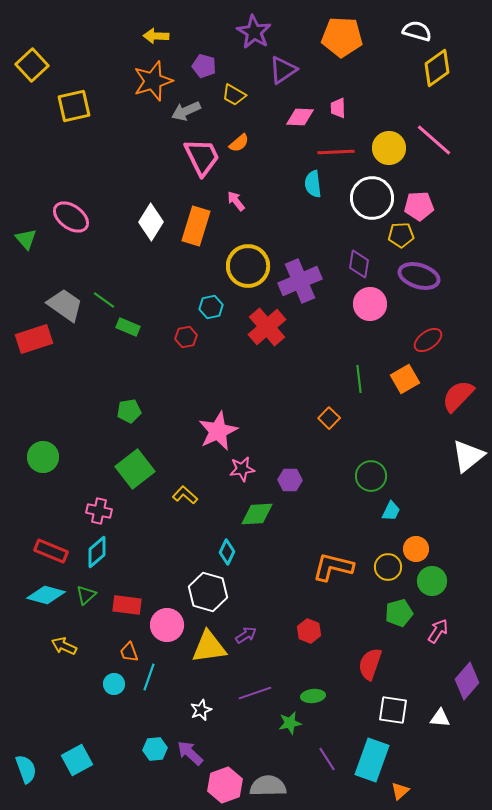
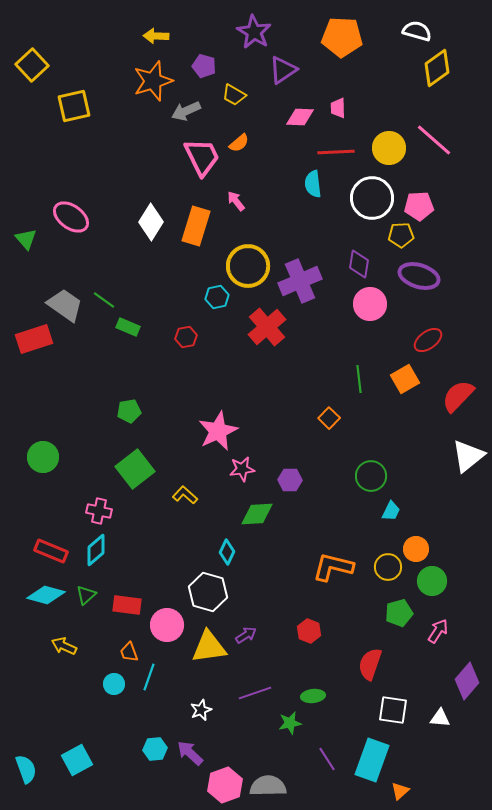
cyan hexagon at (211, 307): moved 6 px right, 10 px up
cyan diamond at (97, 552): moved 1 px left, 2 px up
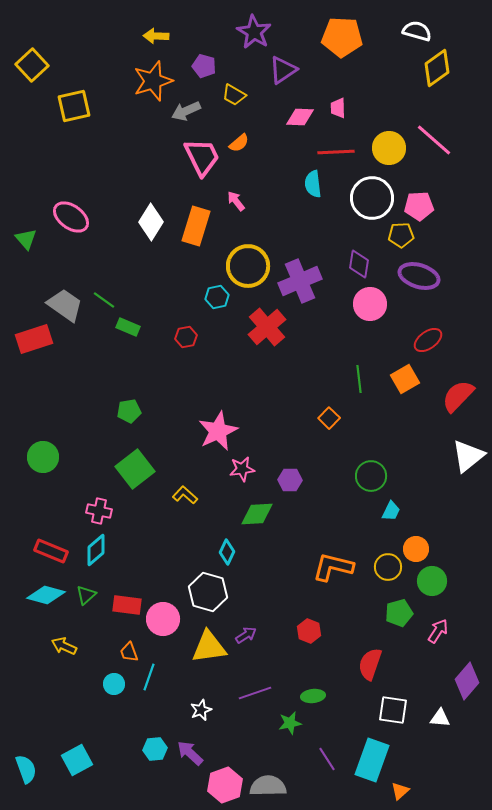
pink circle at (167, 625): moved 4 px left, 6 px up
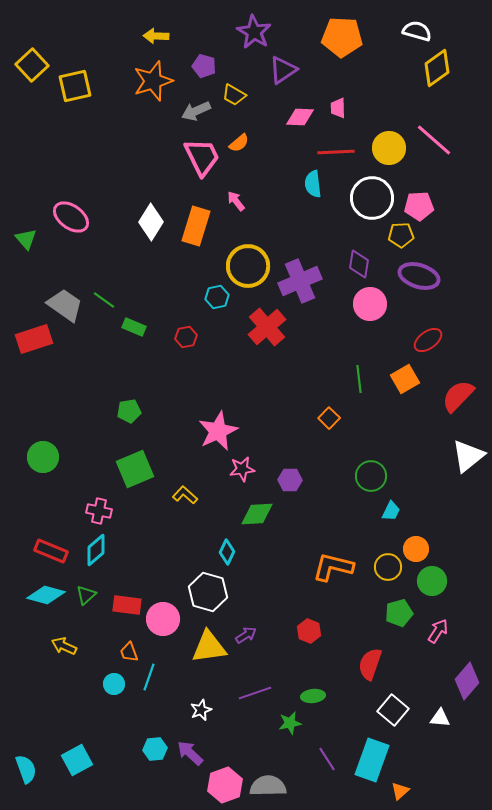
yellow square at (74, 106): moved 1 px right, 20 px up
gray arrow at (186, 111): moved 10 px right
green rectangle at (128, 327): moved 6 px right
green square at (135, 469): rotated 15 degrees clockwise
white square at (393, 710): rotated 32 degrees clockwise
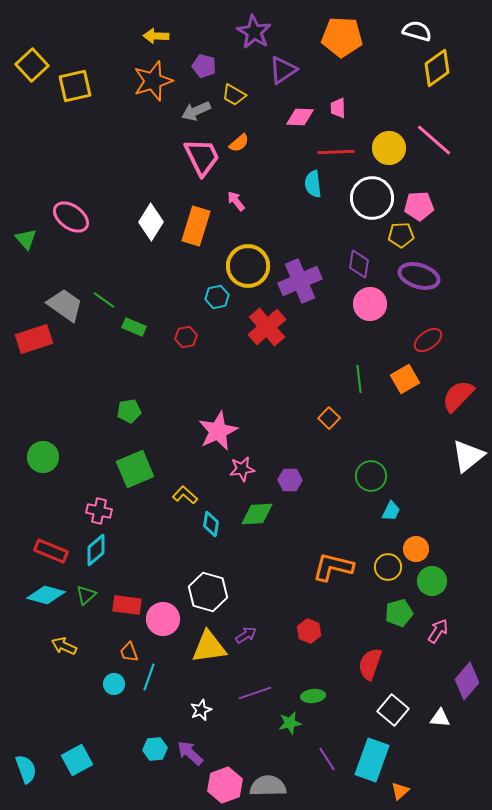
cyan diamond at (227, 552): moved 16 px left, 28 px up; rotated 15 degrees counterclockwise
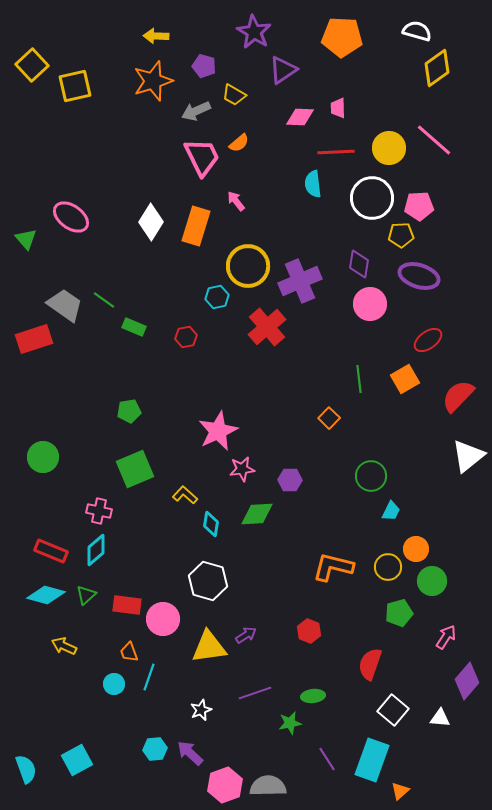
white hexagon at (208, 592): moved 11 px up
pink arrow at (438, 631): moved 8 px right, 6 px down
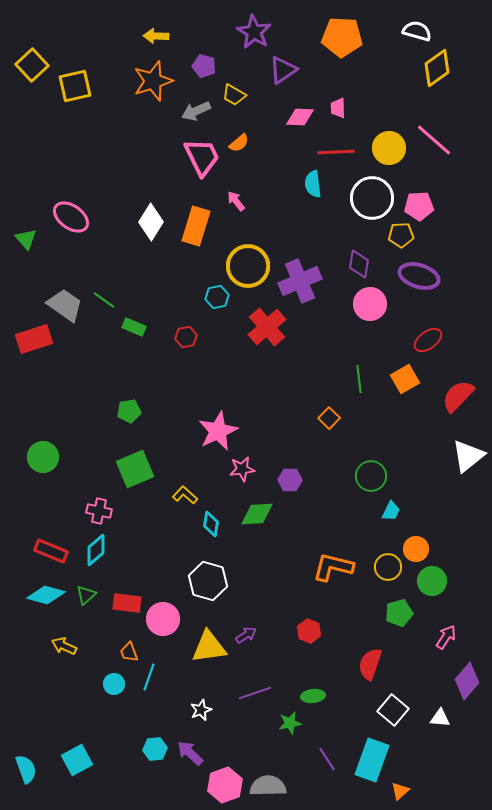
red rectangle at (127, 605): moved 2 px up
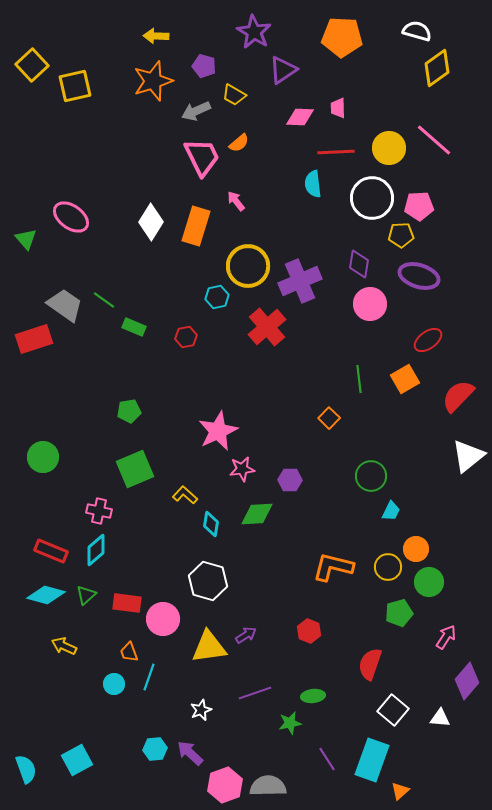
green circle at (432, 581): moved 3 px left, 1 px down
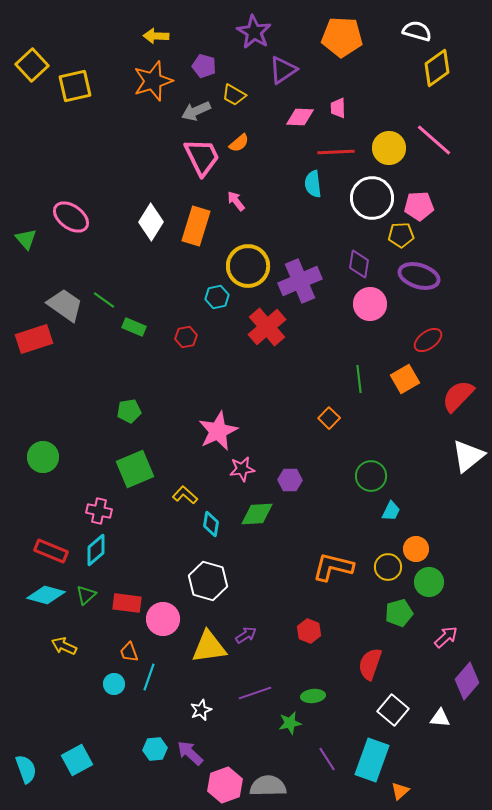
pink arrow at (446, 637): rotated 15 degrees clockwise
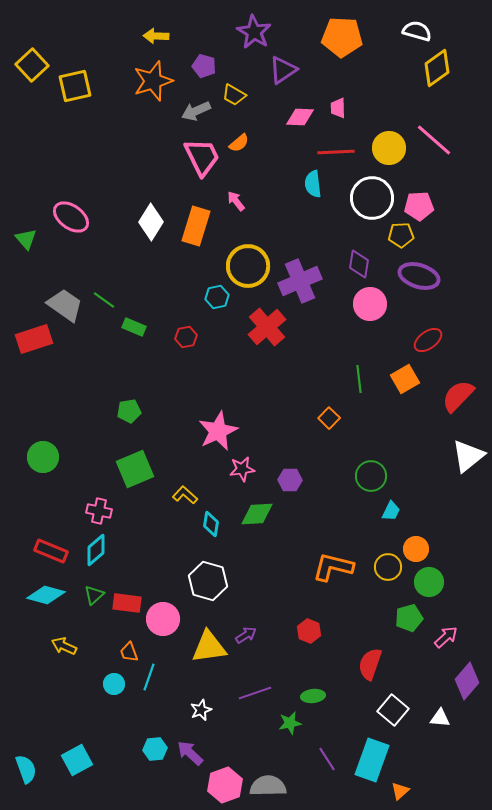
green triangle at (86, 595): moved 8 px right
green pentagon at (399, 613): moved 10 px right, 5 px down
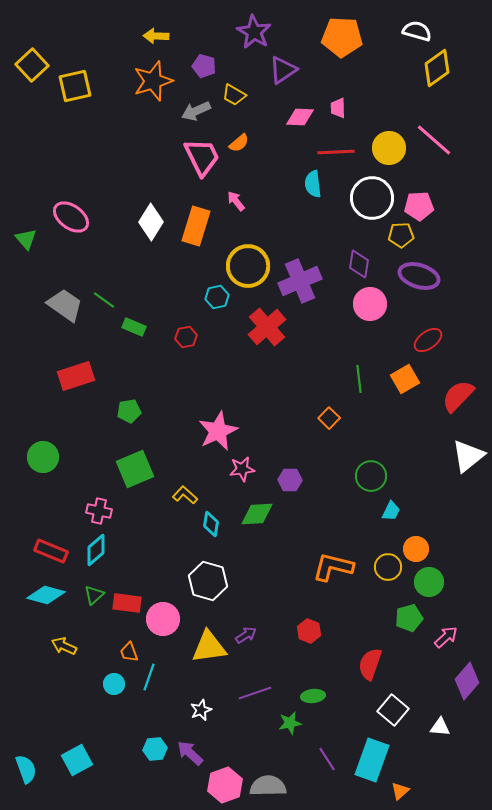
red rectangle at (34, 339): moved 42 px right, 37 px down
white triangle at (440, 718): moved 9 px down
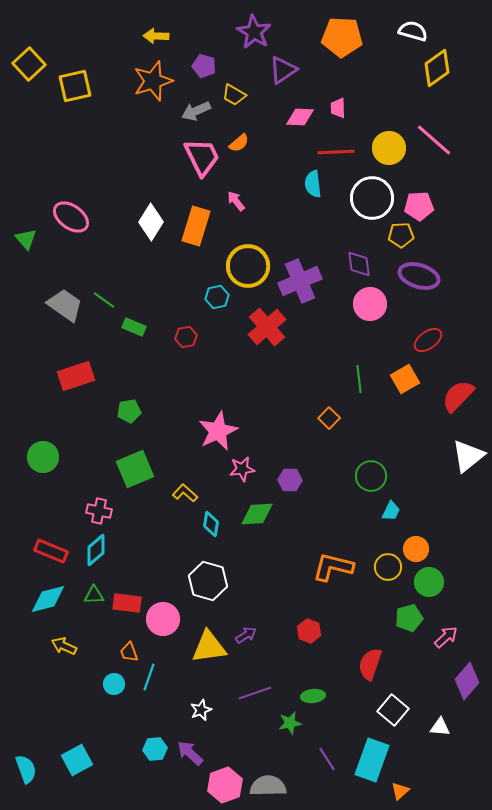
white semicircle at (417, 31): moved 4 px left
yellow square at (32, 65): moved 3 px left, 1 px up
purple diamond at (359, 264): rotated 16 degrees counterclockwise
yellow L-shape at (185, 495): moved 2 px up
cyan diamond at (46, 595): moved 2 px right, 4 px down; rotated 30 degrees counterclockwise
green triangle at (94, 595): rotated 40 degrees clockwise
